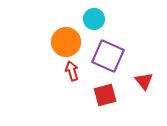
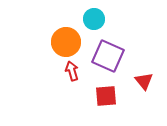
red square: moved 1 px right, 1 px down; rotated 10 degrees clockwise
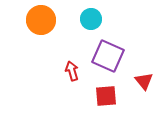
cyan circle: moved 3 px left
orange circle: moved 25 px left, 22 px up
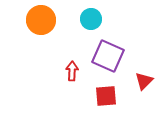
red arrow: rotated 18 degrees clockwise
red triangle: rotated 24 degrees clockwise
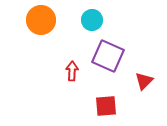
cyan circle: moved 1 px right, 1 px down
red square: moved 10 px down
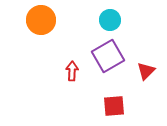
cyan circle: moved 18 px right
purple square: rotated 36 degrees clockwise
red triangle: moved 2 px right, 10 px up
red square: moved 8 px right
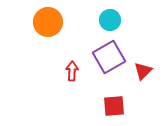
orange circle: moved 7 px right, 2 px down
purple square: moved 1 px right, 1 px down
red triangle: moved 3 px left
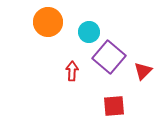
cyan circle: moved 21 px left, 12 px down
purple square: rotated 20 degrees counterclockwise
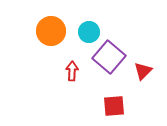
orange circle: moved 3 px right, 9 px down
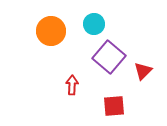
cyan circle: moved 5 px right, 8 px up
red arrow: moved 14 px down
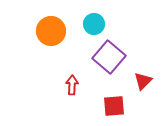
red triangle: moved 10 px down
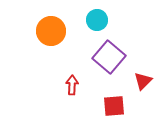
cyan circle: moved 3 px right, 4 px up
